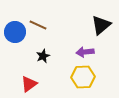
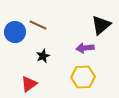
purple arrow: moved 4 px up
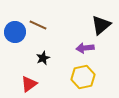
black star: moved 2 px down
yellow hexagon: rotated 10 degrees counterclockwise
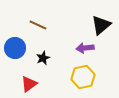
blue circle: moved 16 px down
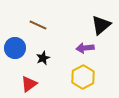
yellow hexagon: rotated 15 degrees counterclockwise
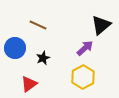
purple arrow: rotated 144 degrees clockwise
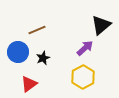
brown line: moved 1 px left, 5 px down; rotated 48 degrees counterclockwise
blue circle: moved 3 px right, 4 px down
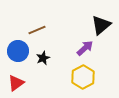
blue circle: moved 1 px up
red triangle: moved 13 px left, 1 px up
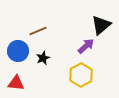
brown line: moved 1 px right, 1 px down
purple arrow: moved 1 px right, 2 px up
yellow hexagon: moved 2 px left, 2 px up
red triangle: rotated 42 degrees clockwise
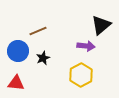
purple arrow: rotated 48 degrees clockwise
